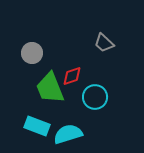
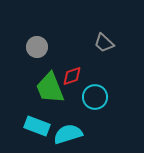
gray circle: moved 5 px right, 6 px up
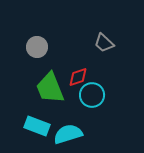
red diamond: moved 6 px right, 1 px down
cyan circle: moved 3 px left, 2 px up
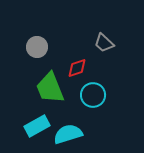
red diamond: moved 1 px left, 9 px up
cyan circle: moved 1 px right
cyan rectangle: rotated 50 degrees counterclockwise
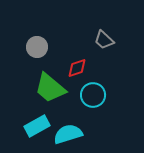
gray trapezoid: moved 3 px up
green trapezoid: rotated 28 degrees counterclockwise
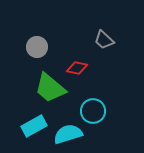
red diamond: rotated 30 degrees clockwise
cyan circle: moved 16 px down
cyan rectangle: moved 3 px left
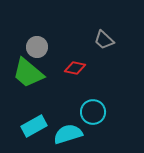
red diamond: moved 2 px left
green trapezoid: moved 22 px left, 15 px up
cyan circle: moved 1 px down
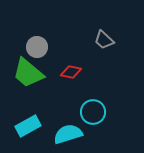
red diamond: moved 4 px left, 4 px down
cyan rectangle: moved 6 px left
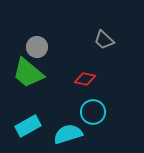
red diamond: moved 14 px right, 7 px down
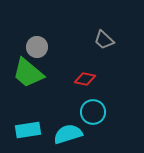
cyan rectangle: moved 4 px down; rotated 20 degrees clockwise
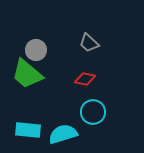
gray trapezoid: moved 15 px left, 3 px down
gray circle: moved 1 px left, 3 px down
green trapezoid: moved 1 px left, 1 px down
cyan rectangle: rotated 15 degrees clockwise
cyan semicircle: moved 5 px left
